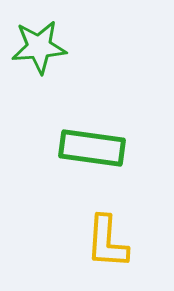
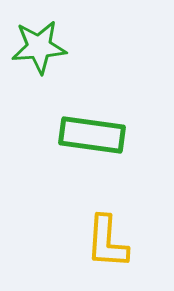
green rectangle: moved 13 px up
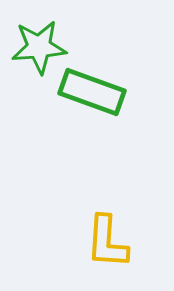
green rectangle: moved 43 px up; rotated 12 degrees clockwise
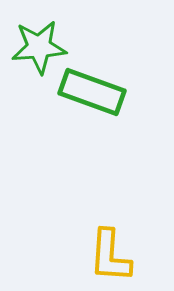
yellow L-shape: moved 3 px right, 14 px down
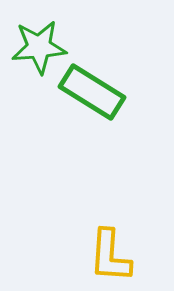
green rectangle: rotated 12 degrees clockwise
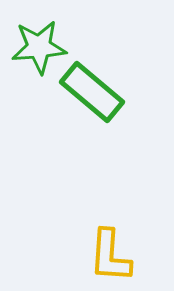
green rectangle: rotated 8 degrees clockwise
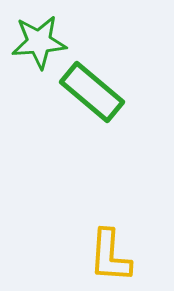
green star: moved 5 px up
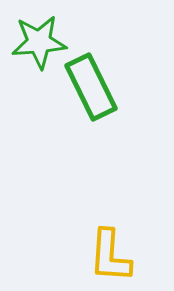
green rectangle: moved 1 px left, 5 px up; rotated 24 degrees clockwise
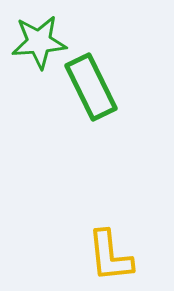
yellow L-shape: rotated 10 degrees counterclockwise
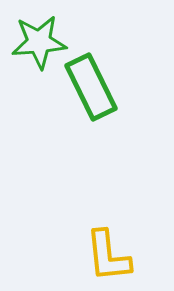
yellow L-shape: moved 2 px left
